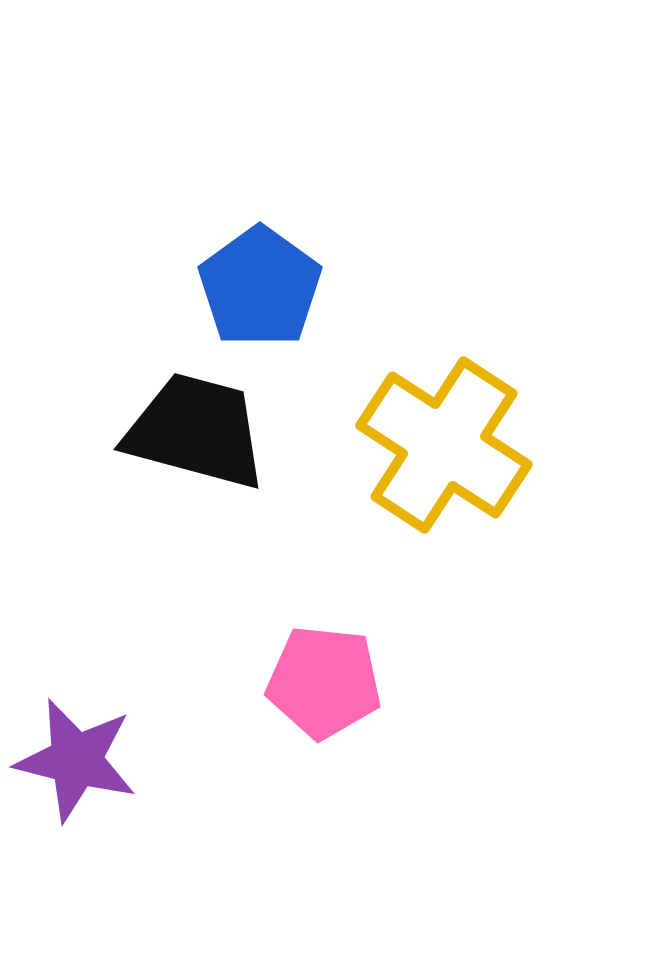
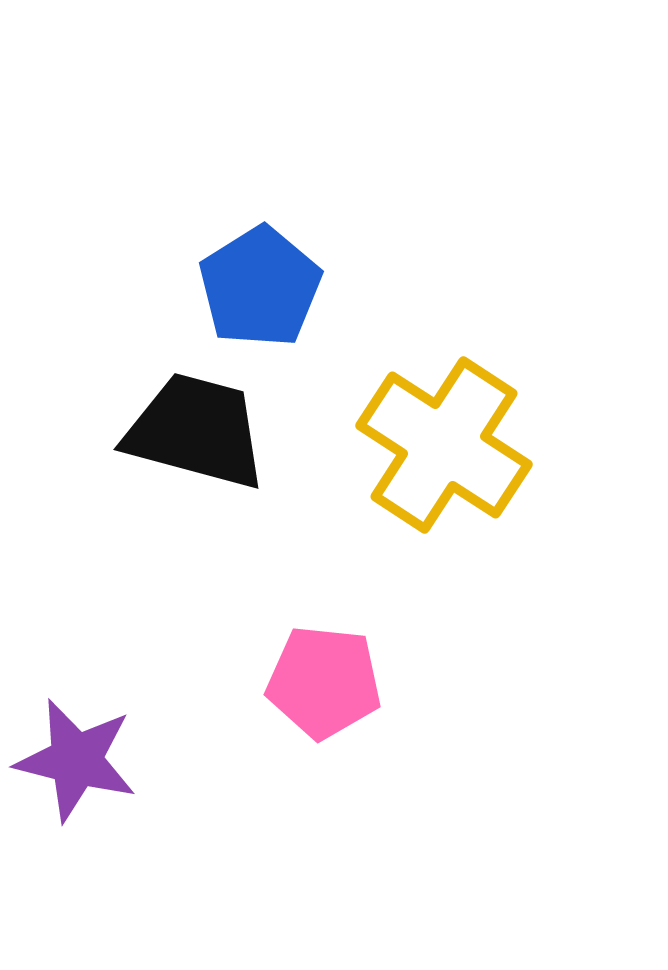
blue pentagon: rotated 4 degrees clockwise
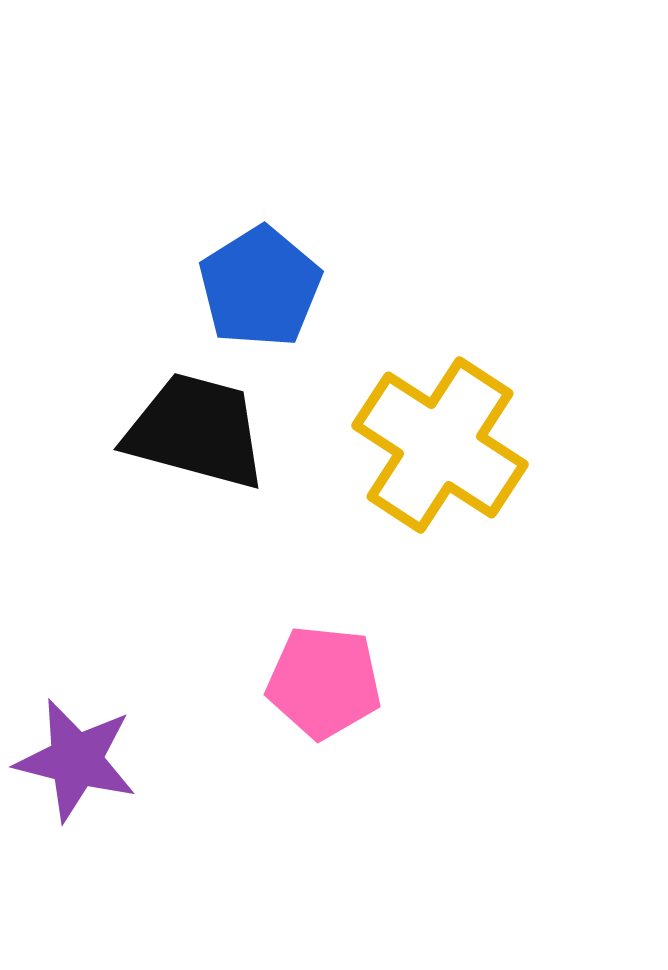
yellow cross: moved 4 px left
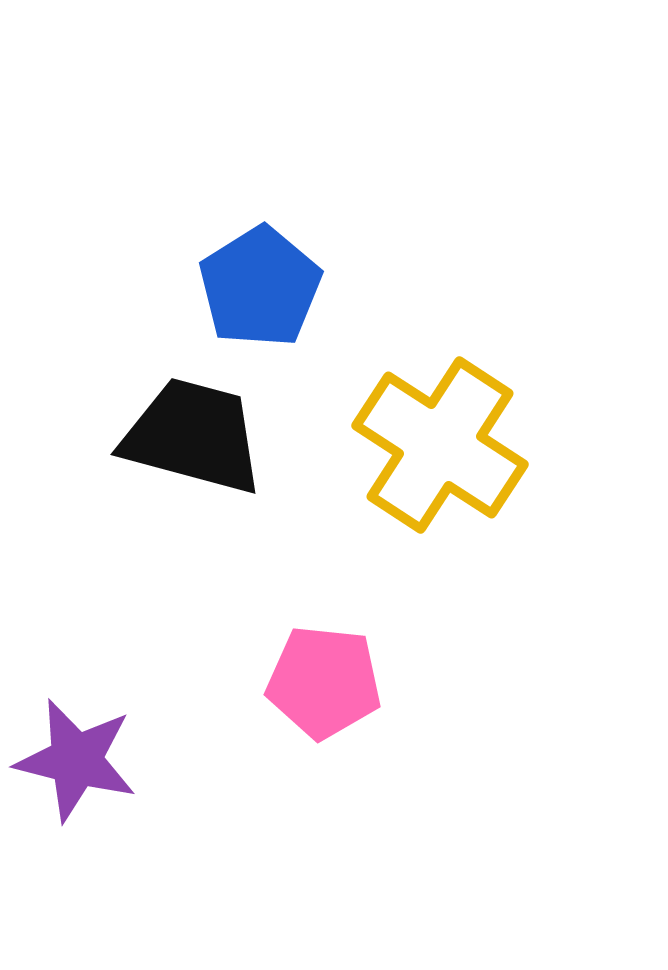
black trapezoid: moved 3 px left, 5 px down
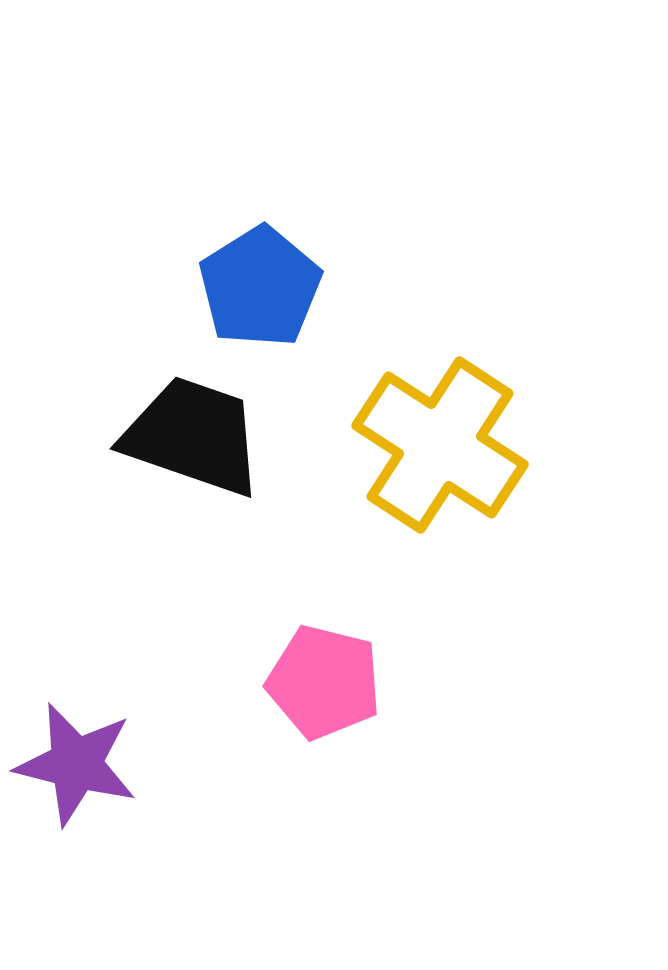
black trapezoid: rotated 4 degrees clockwise
pink pentagon: rotated 8 degrees clockwise
purple star: moved 4 px down
